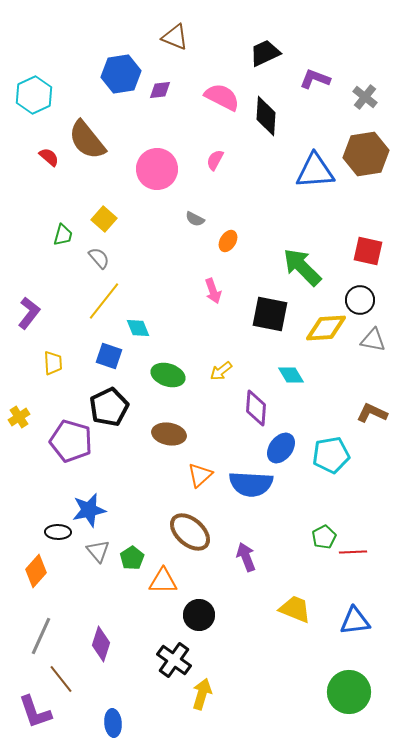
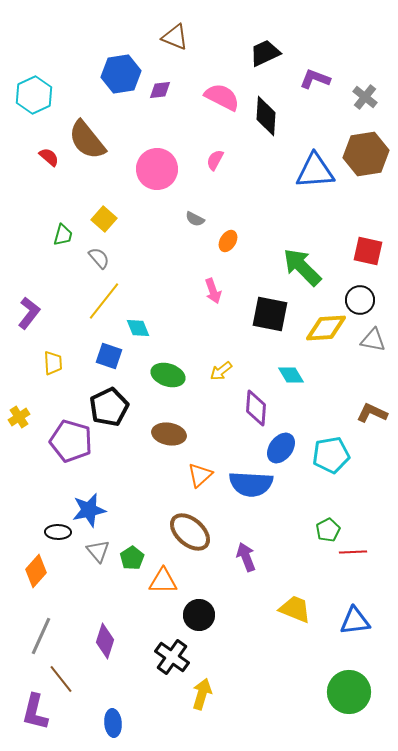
green pentagon at (324, 537): moved 4 px right, 7 px up
purple diamond at (101, 644): moved 4 px right, 3 px up
black cross at (174, 660): moved 2 px left, 3 px up
purple L-shape at (35, 712): rotated 33 degrees clockwise
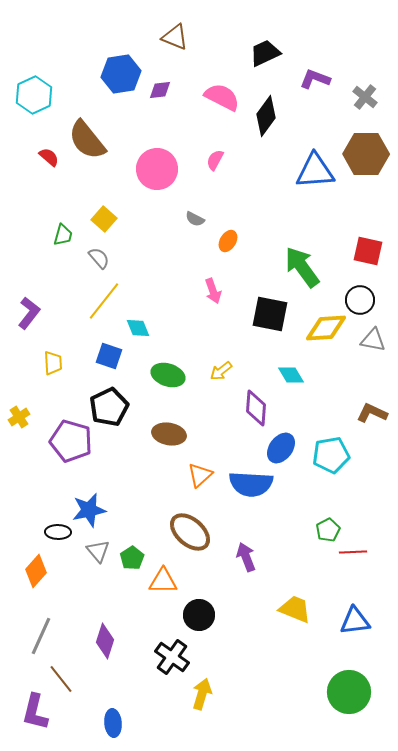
black diamond at (266, 116): rotated 33 degrees clockwise
brown hexagon at (366, 154): rotated 9 degrees clockwise
green arrow at (302, 267): rotated 9 degrees clockwise
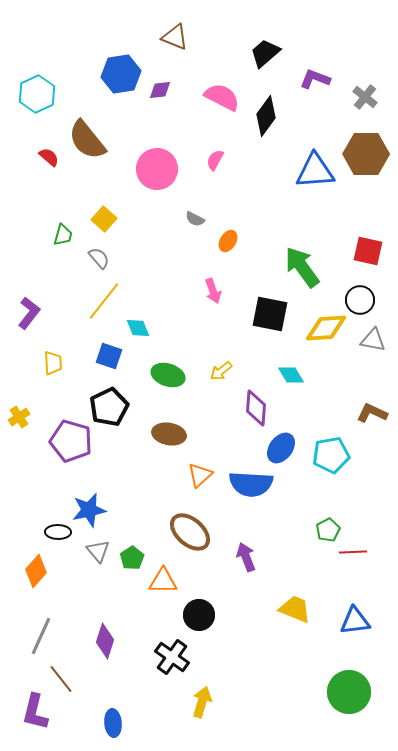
black trapezoid at (265, 53): rotated 16 degrees counterclockwise
cyan hexagon at (34, 95): moved 3 px right, 1 px up
yellow arrow at (202, 694): moved 8 px down
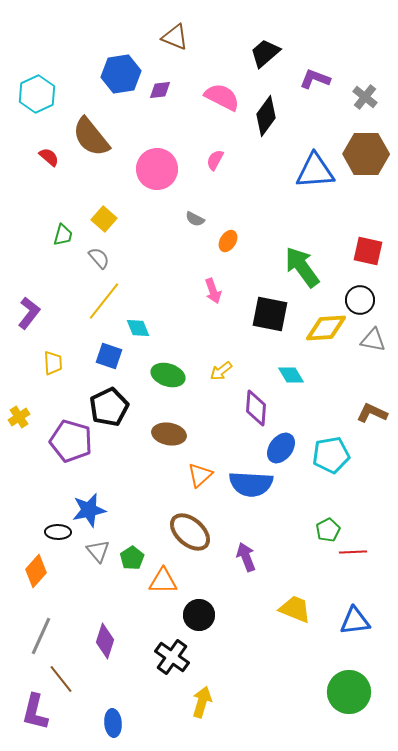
brown semicircle at (87, 140): moved 4 px right, 3 px up
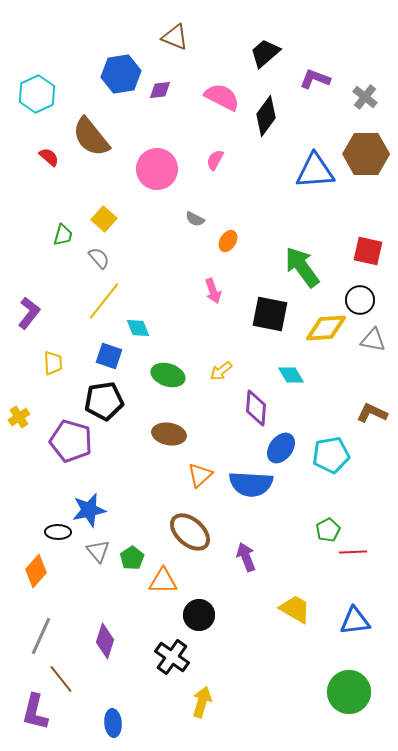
black pentagon at (109, 407): moved 5 px left, 6 px up; rotated 18 degrees clockwise
yellow trapezoid at (295, 609): rotated 8 degrees clockwise
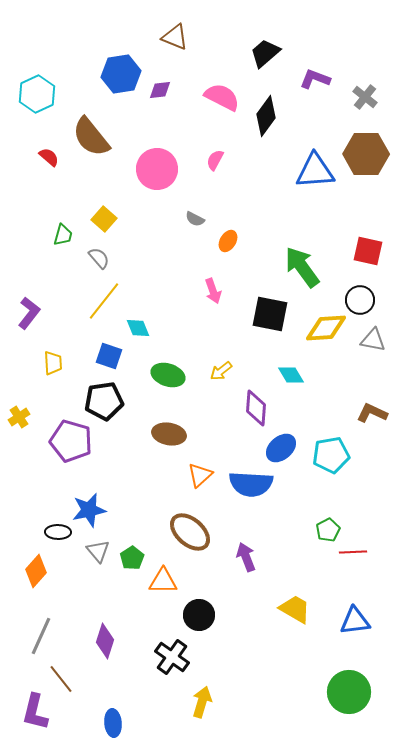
blue ellipse at (281, 448): rotated 12 degrees clockwise
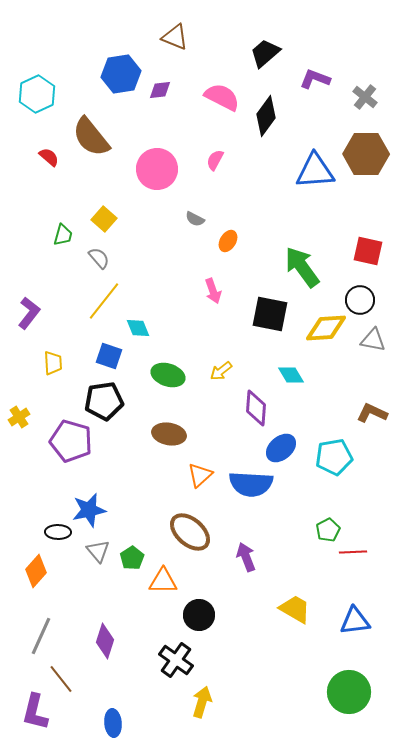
cyan pentagon at (331, 455): moved 3 px right, 2 px down
black cross at (172, 657): moved 4 px right, 3 px down
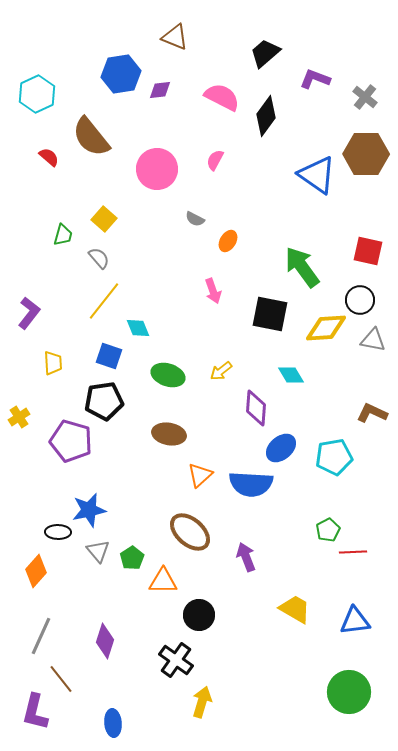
blue triangle at (315, 171): moved 2 px right, 4 px down; rotated 39 degrees clockwise
